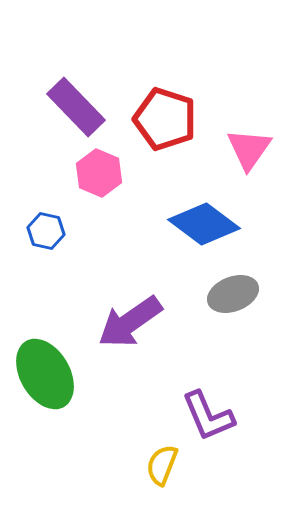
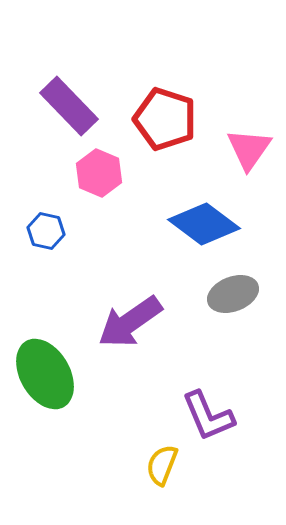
purple rectangle: moved 7 px left, 1 px up
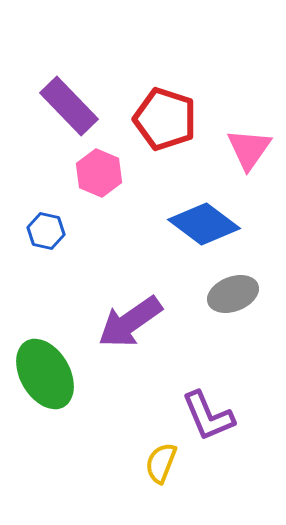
yellow semicircle: moved 1 px left, 2 px up
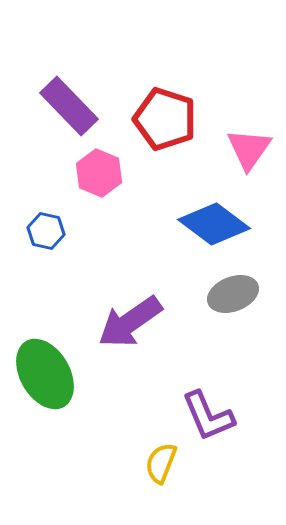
blue diamond: moved 10 px right
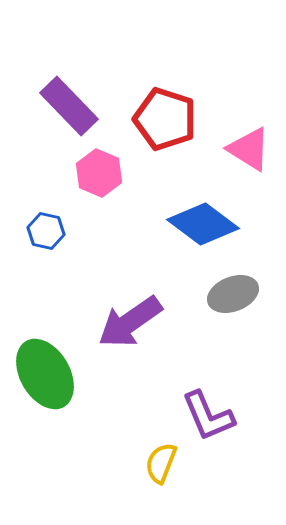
pink triangle: rotated 33 degrees counterclockwise
blue diamond: moved 11 px left
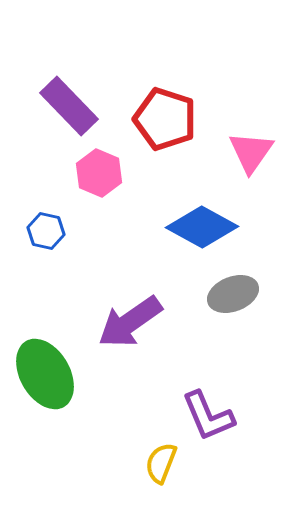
pink triangle: moved 2 px right, 3 px down; rotated 33 degrees clockwise
blue diamond: moved 1 px left, 3 px down; rotated 8 degrees counterclockwise
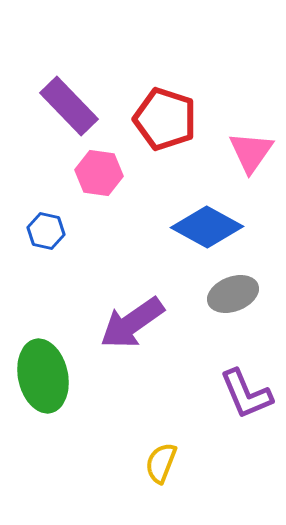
pink hexagon: rotated 15 degrees counterclockwise
blue diamond: moved 5 px right
purple arrow: moved 2 px right, 1 px down
green ellipse: moved 2 px left, 2 px down; rotated 18 degrees clockwise
purple L-shape: moved 38 px right, 22 px up
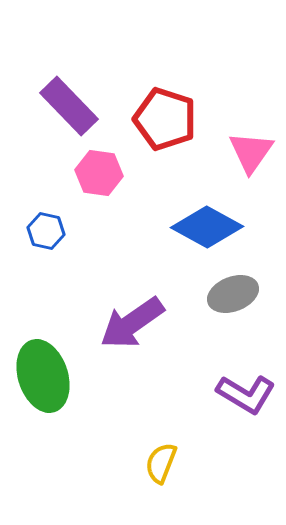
green ellipse: rotated 6 degrees counterclockwise
purple L-shape: rotated 36 degrees counterclockwise
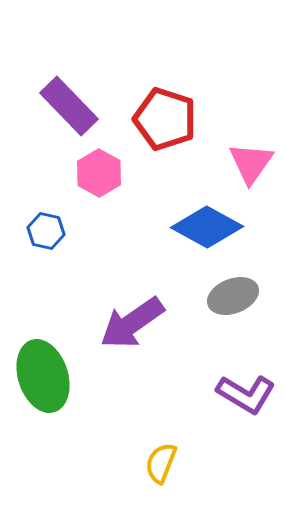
pink triangle: moved 11 px down
pink hexagon: rotated 21 degrees clockwise
gray ellipse: moved 2 px down
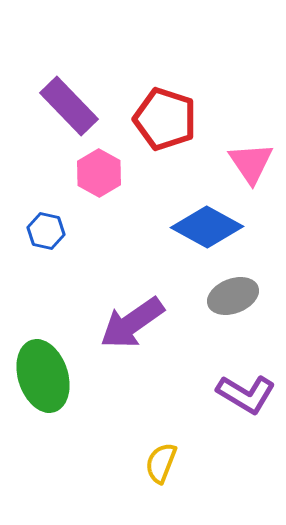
pink triangle: rotated 9 degrees counterclockwise
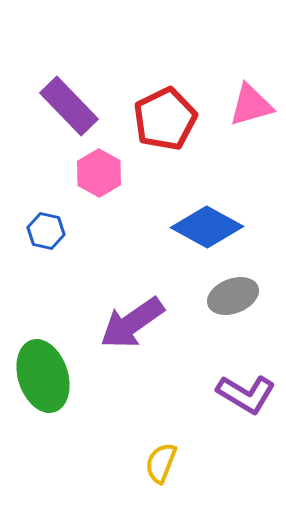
red pentagon: rotated 28 degrees clockwise
pink triangle: moved 58 px up; rotated 48 degrees clockwise
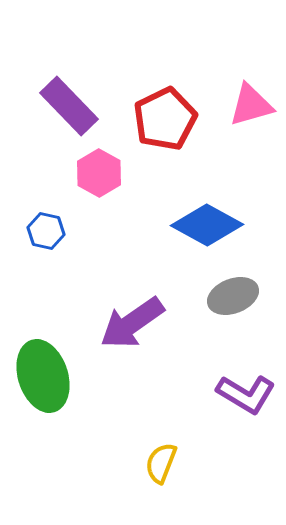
blue diamond: moved 2 px up
